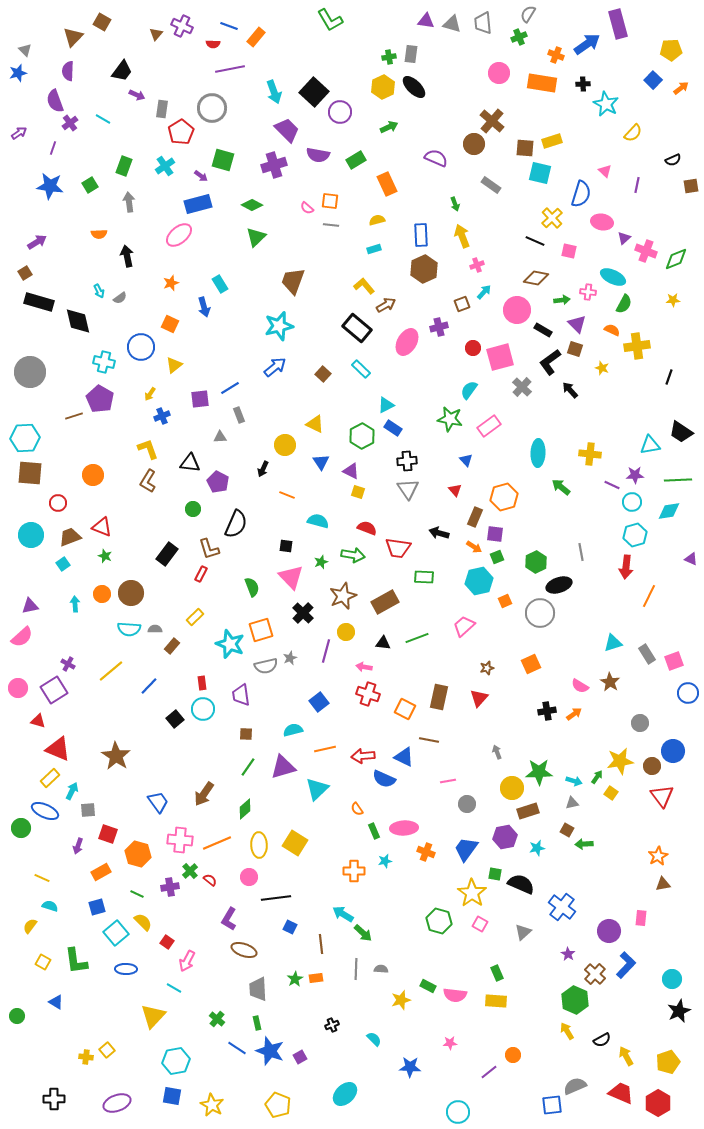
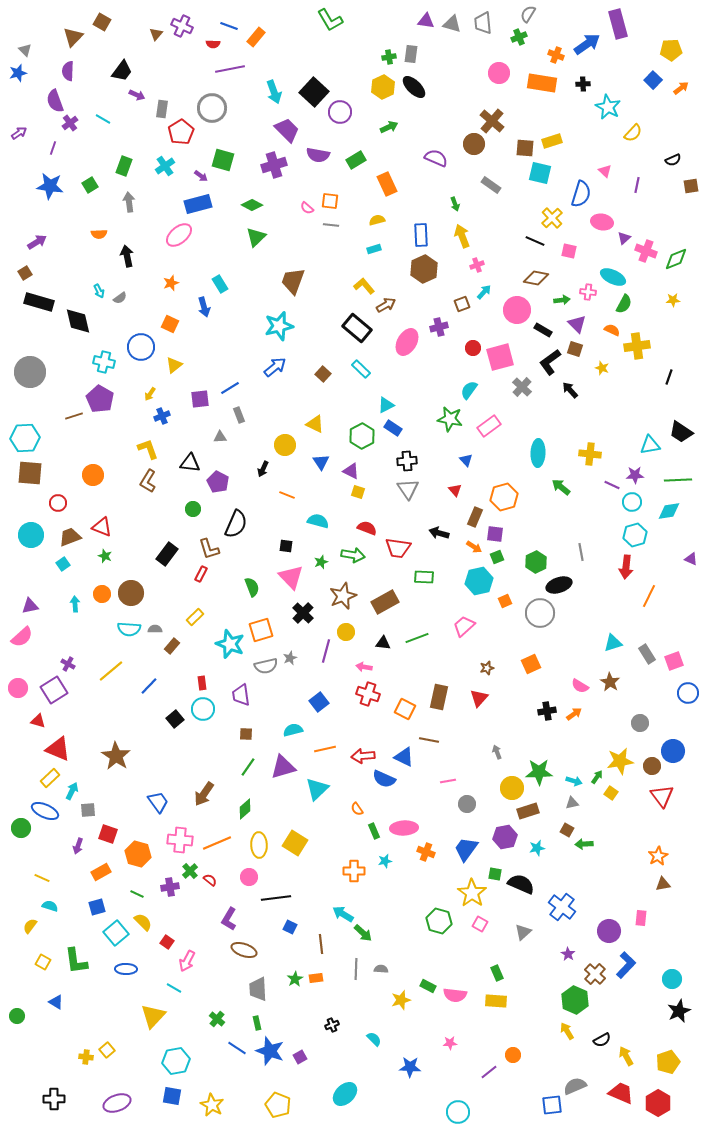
cyan star at (606, 104): moved 2 px right, 3 px down
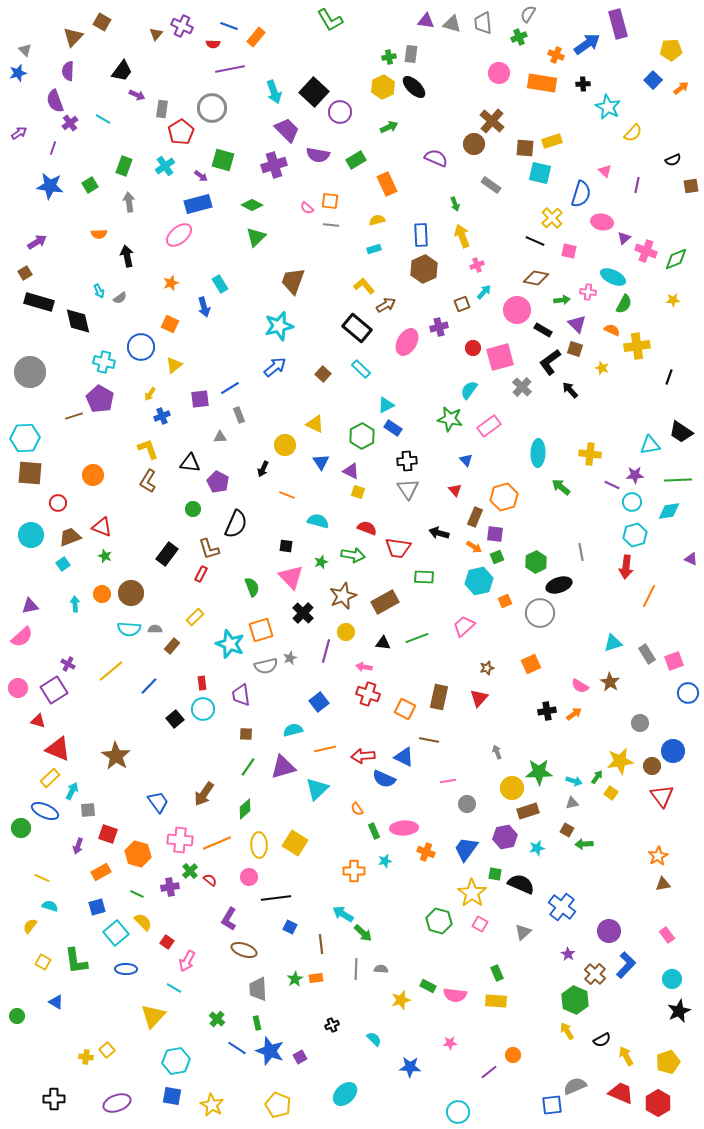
pink rectangle at (641, 918): moved 26 px right, 17 px down; rotated 42 degrees counterclockwise
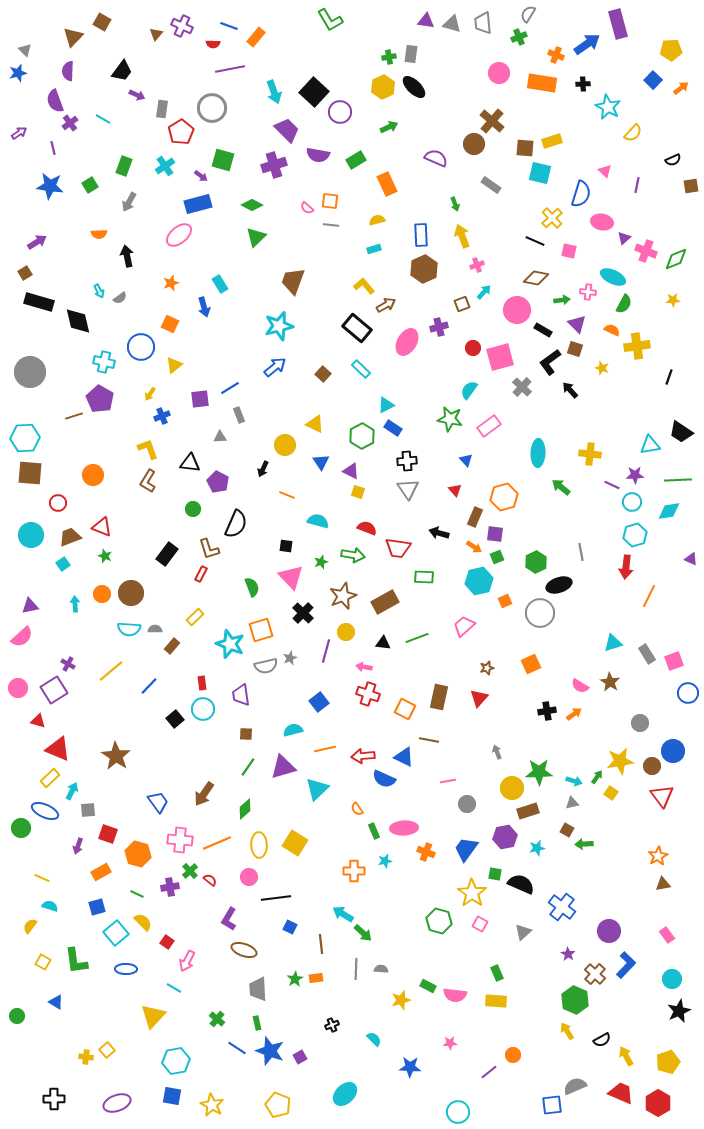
purple line at (53, 148): rotated 32 degrees counterclockwise
gray arrow at (129, 202): rotated 144 degrees counterclockwise
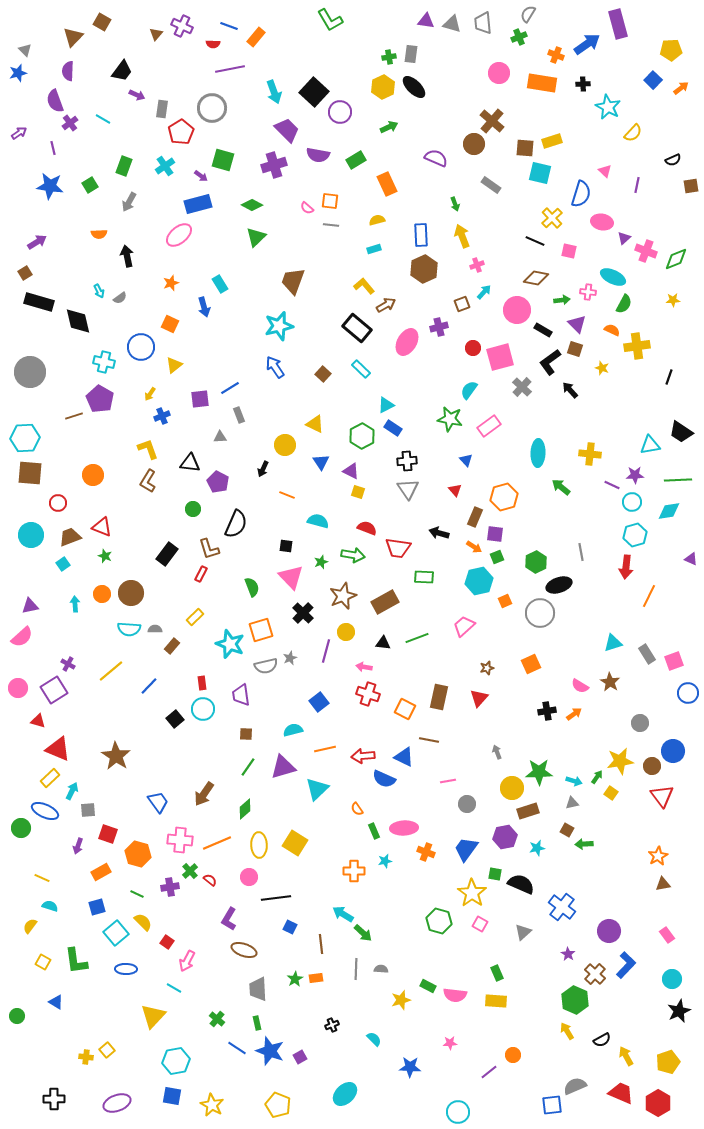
blue arrow at (275, 367): rotated 85 degrees counterclockwise
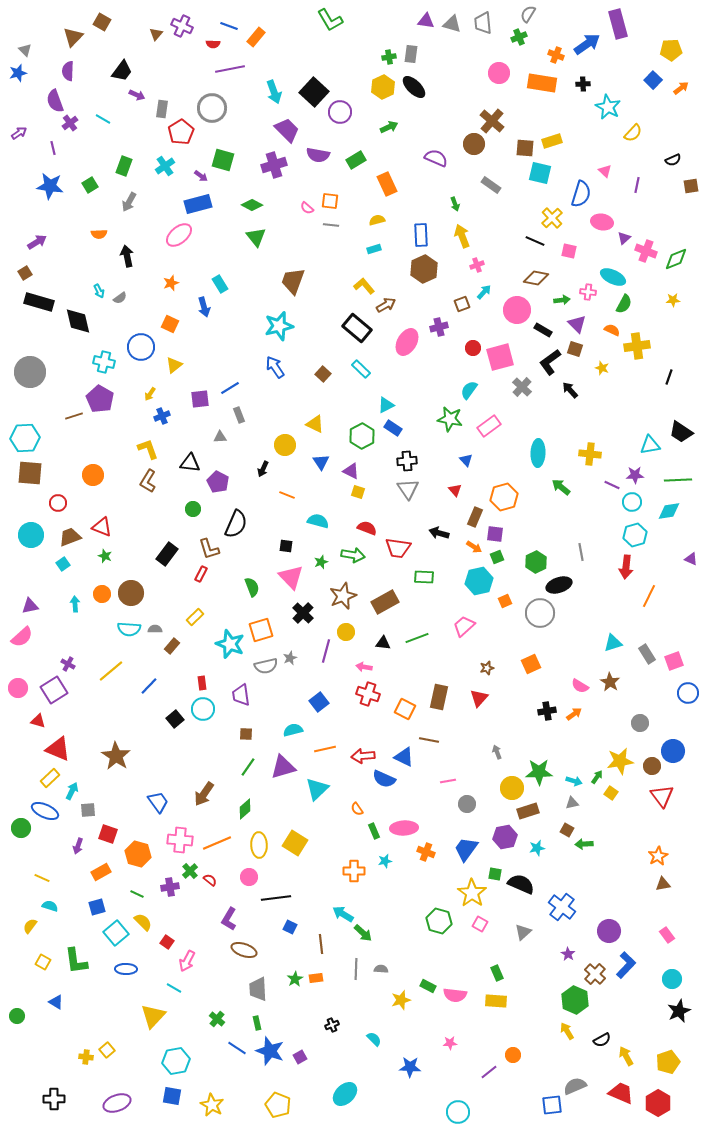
green triangle at (256, 237): rotated 25 degrees counterclockwise
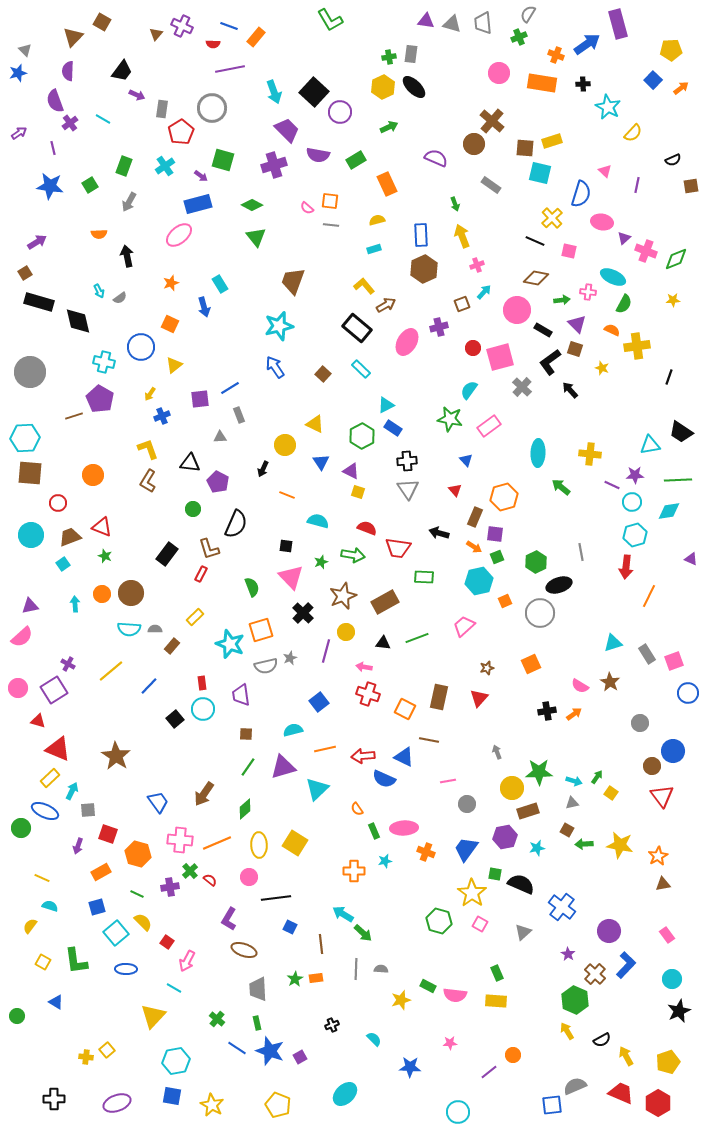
yellow star at (620, 761): moved 84 px down; rotated 20 degrees clockwise
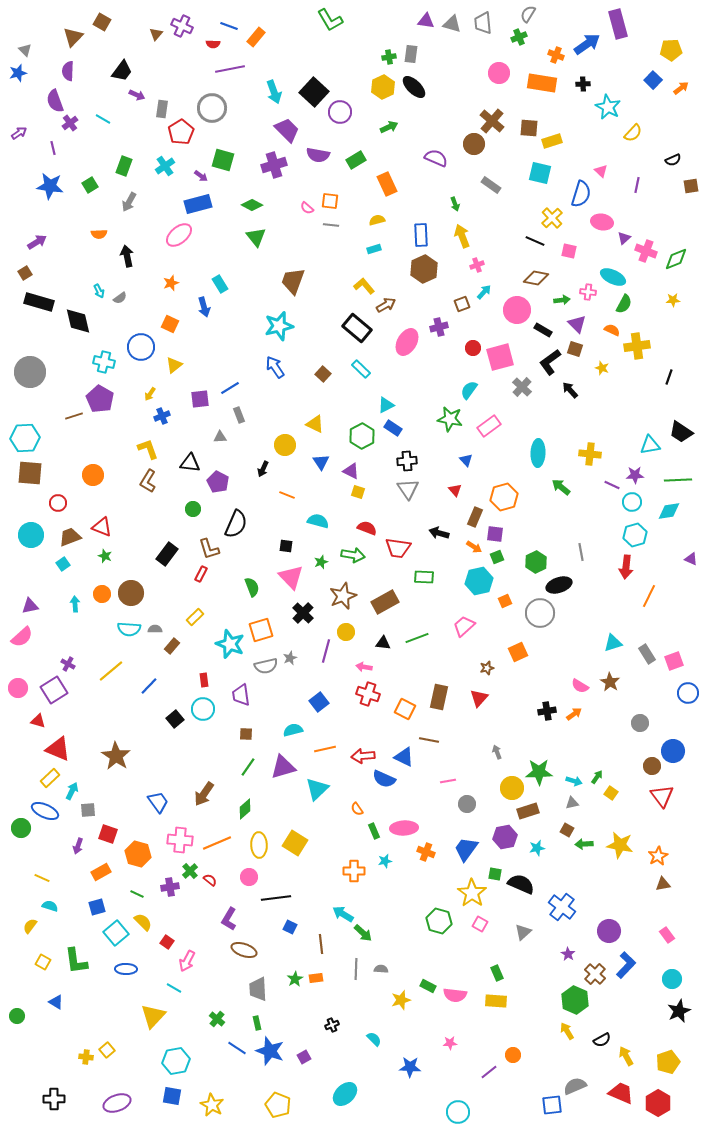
brown square at (525, 148): moved 4 px right, 20 px up
pink triangle at (605, 171): moved 4 px left
orange square at (531, 664): moved 13 px left, 12 px up
red rectangle at (202, 683): moved 2 px right, 3 px up
purple square at (300, 1057): moved 4 px right
